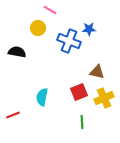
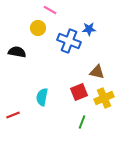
green line: rotated 24 degrees clockwise
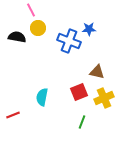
pink line: moved 19 px left; rotated 32 degrees clockwise
black semicircle: moved 15 px up
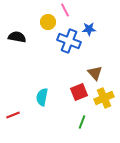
pink line: moved 34 px right
yellow circle: moved 10 px right, 6 px up
brown triangle: moved 2 px left, 1 px down; rotated 35 degrees clockwise
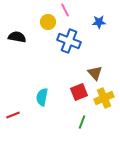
blue star: moved 10 px right, 7 px up
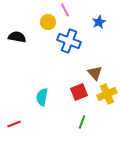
blue star: rotated 24 degrees counterclockwise
yellow cross: moved 3 px right, 4 px up
red line: moved 1 px right, 9 px down
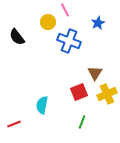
blue star: moved 1 px left, 1 px down
black semicircle: rotated 138 degrees counterclockwise
brown triangle: rotated 14 degrees clockwise
cyan semicircle: moved 8 px down
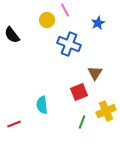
yellow circle: moved 1 px left, 2 px up
black semicircle: moved 5 px left, 2 px up
blue cross: moved 3 px down
yellow cross: moved 1 px left, 17 px down
cyan semicircle: rotated 18 degrees counterclockwise
